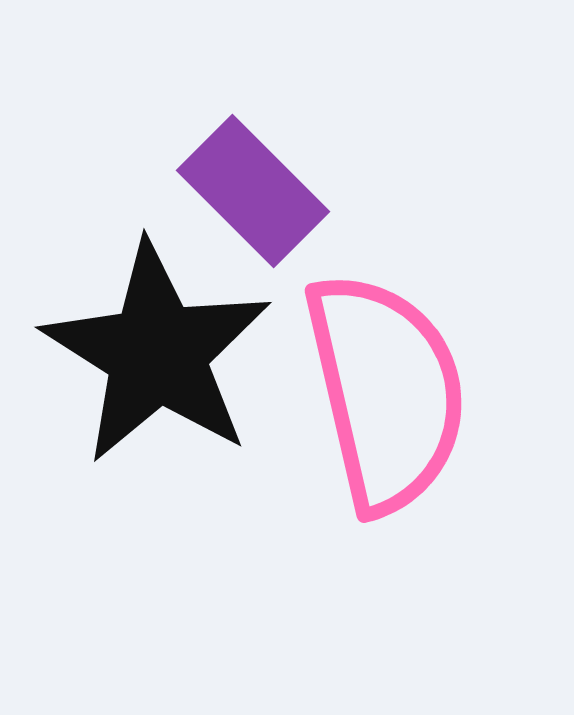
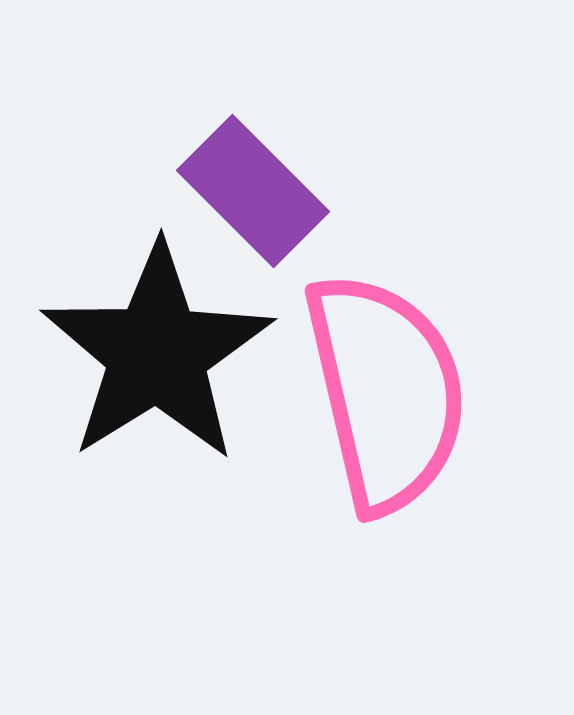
black star: rotated 8 degrees clockwise
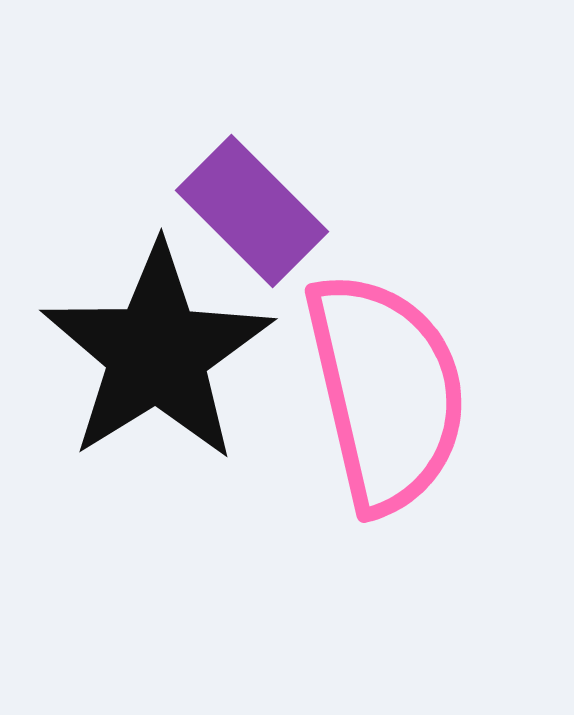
purple rectangle: moved 1 px left, 20 px down
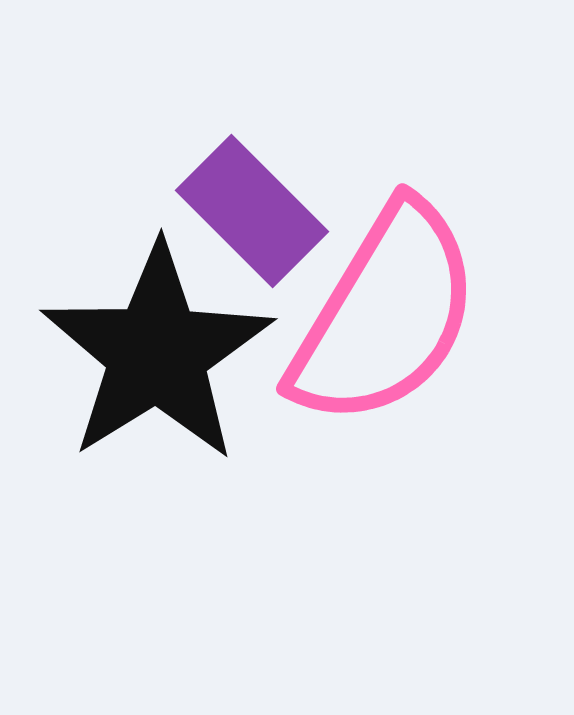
pink semicircle: moved 1 px left, 77 px up; rotated 44 degrees clockwise
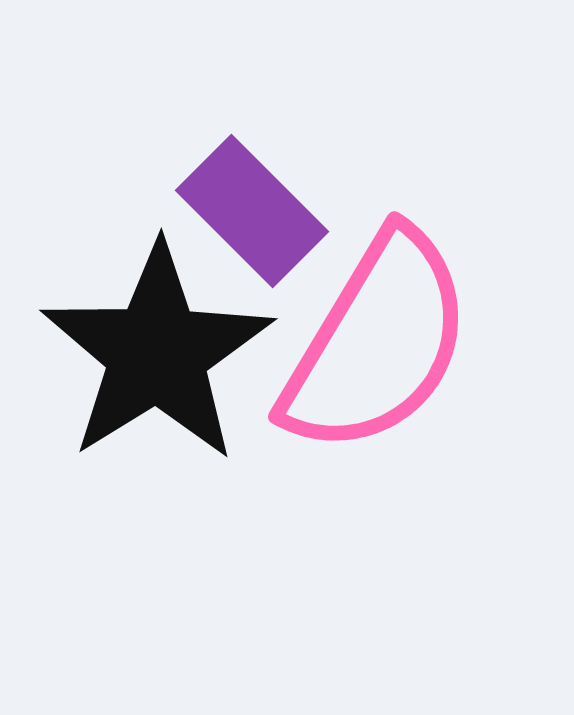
pink semicircle: moved 8 px left, 28 px down
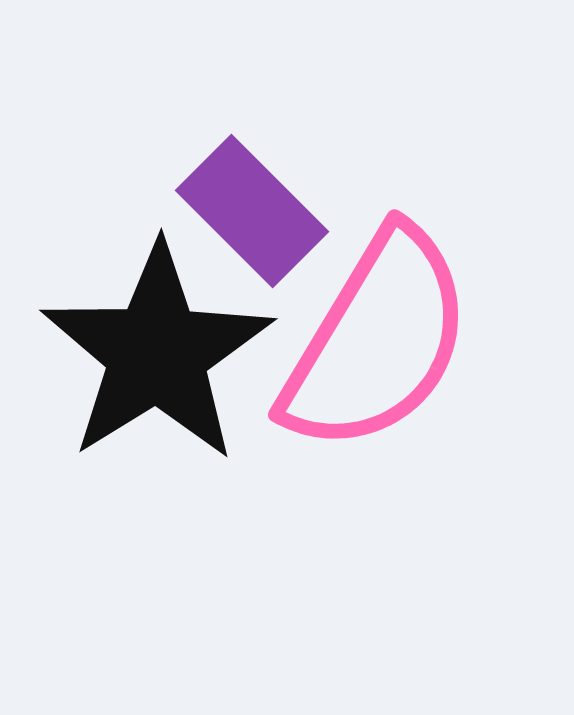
pink semicircle: moved 2 px up
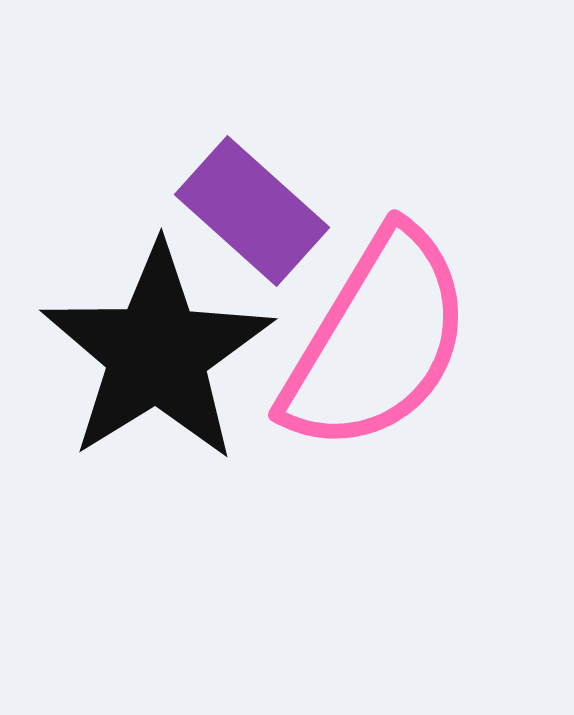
purple rectangle: rotated 3 degrees counterclockwise
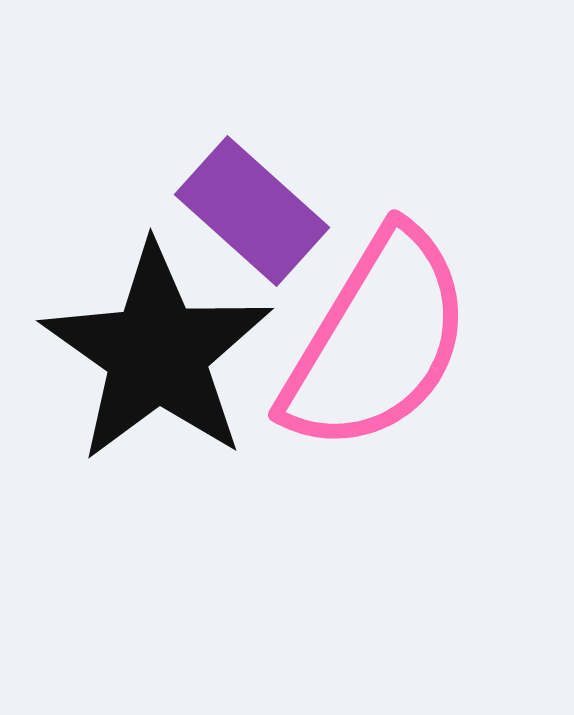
black star: rotated 5 degrees counterclockwise
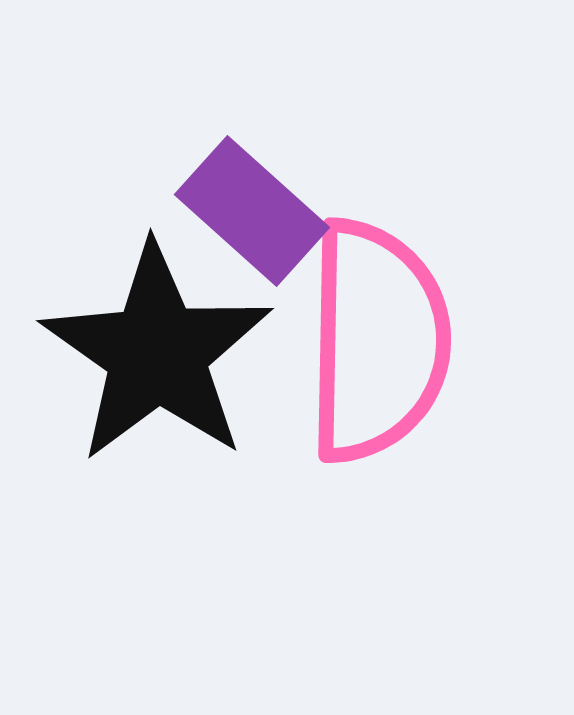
pink semicircle: rotated 30 degrees counterclockwise
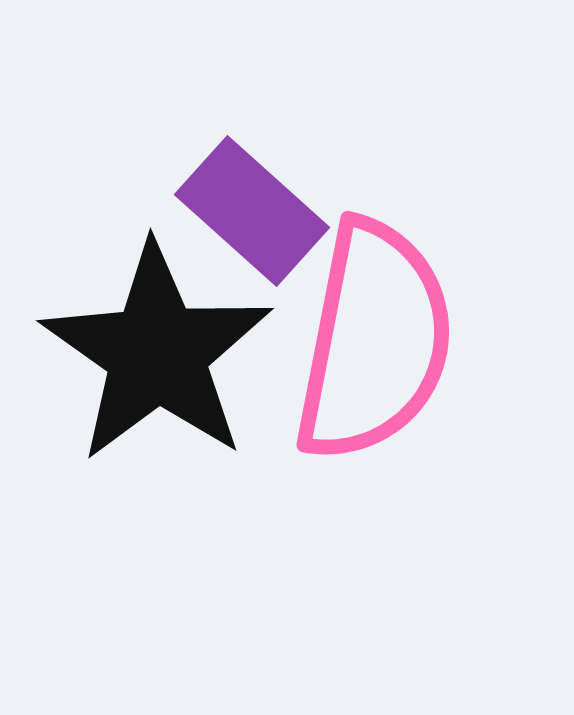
pink semicircle: moved 3 px left; rotated 10 degrees clockwise
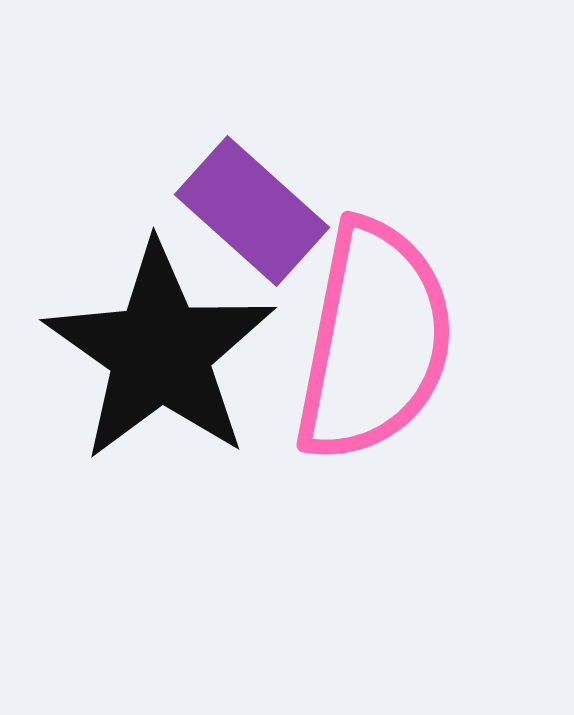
black star: moved 3 px right, 1 px up
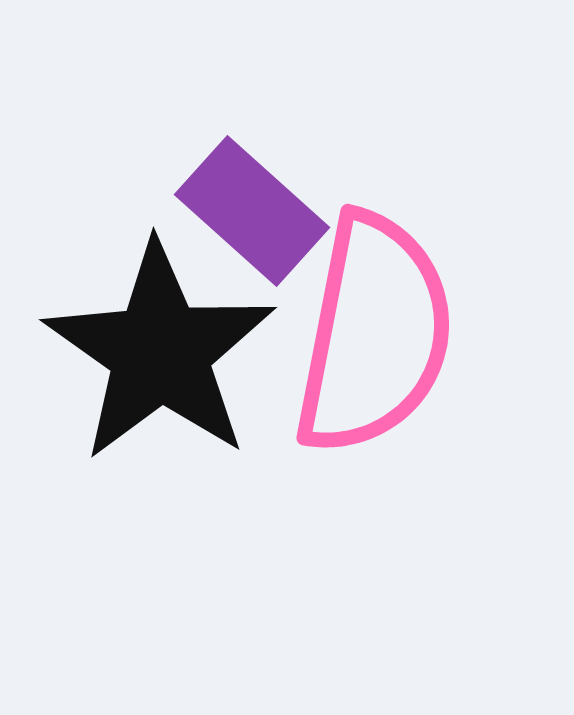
pink semicircle: moved 7 px up
